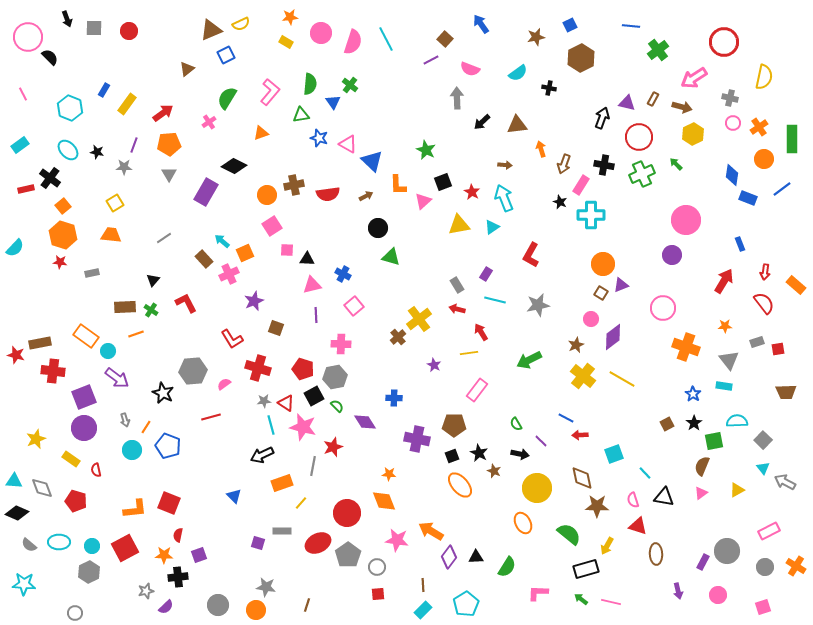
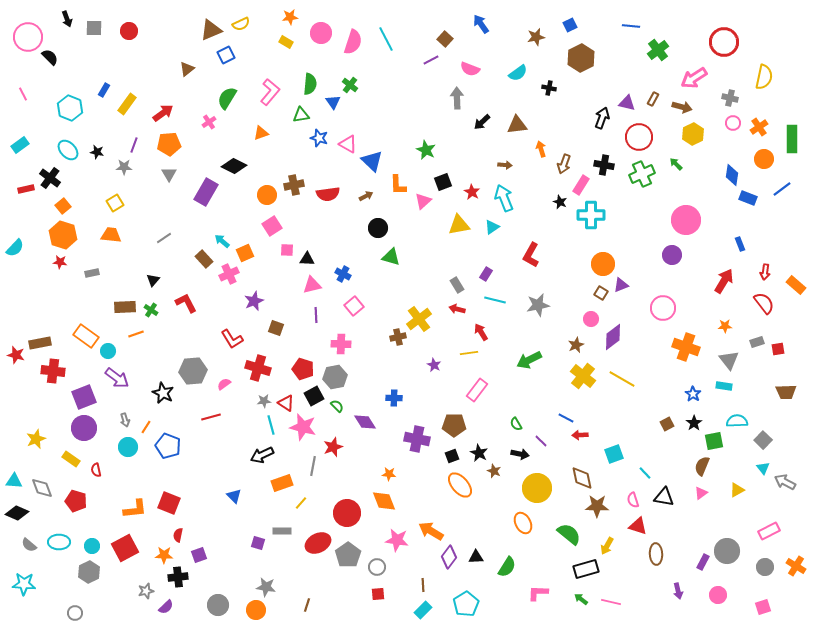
brown cross at (398, 337): rotated 28 degrees clockwise
cyan circle at (132, 450): moved 4 px left, 3 px up
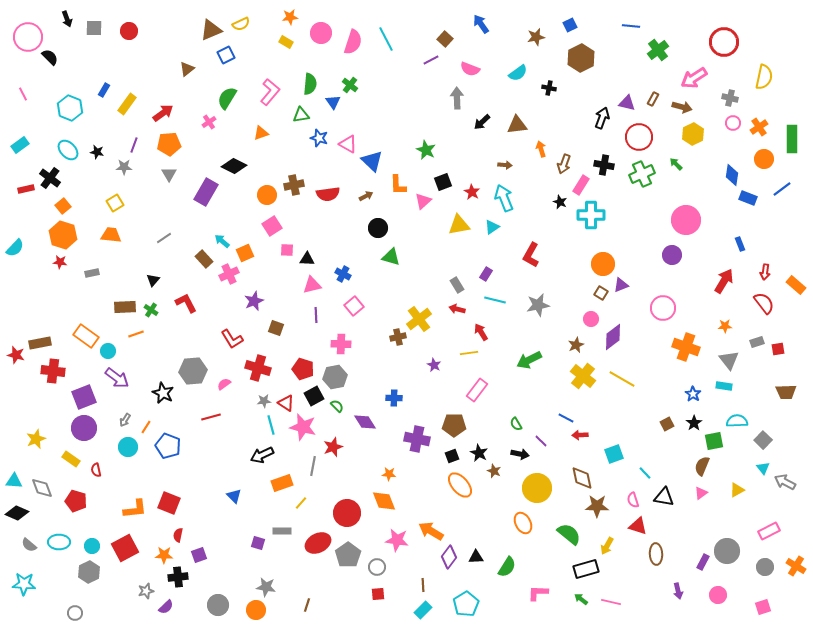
gray arrow at (125, 420): rotated 48 degrees clockwise
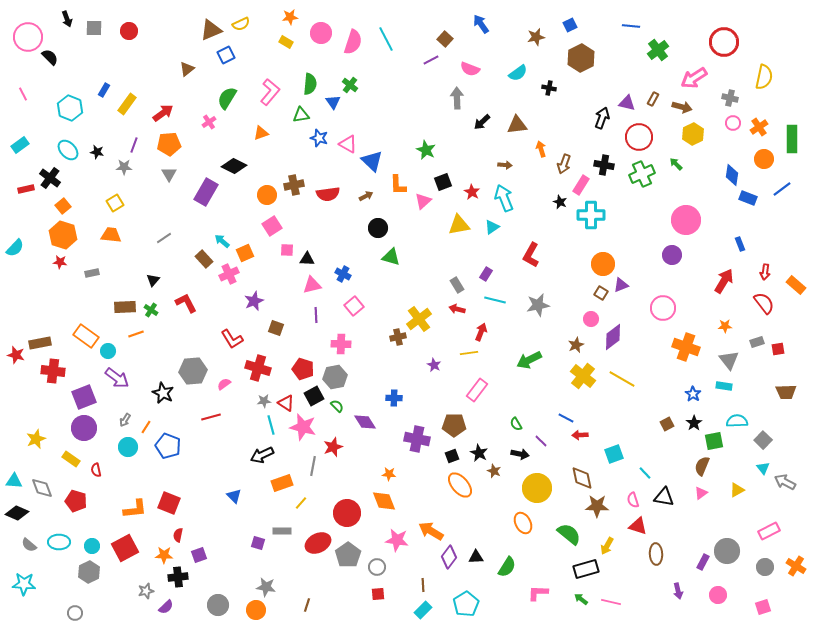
red arrow at (481, 332): rotated 54 degrees clockwise
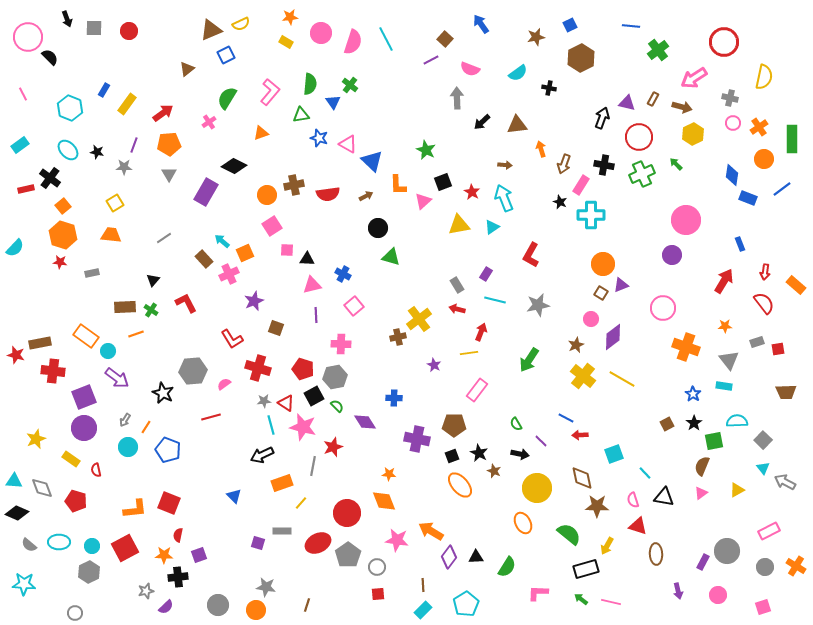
green arrow at (529, 360): rotated 30 degrees counterclockwise
blue pentagon at (168, 446): moved 4 px down
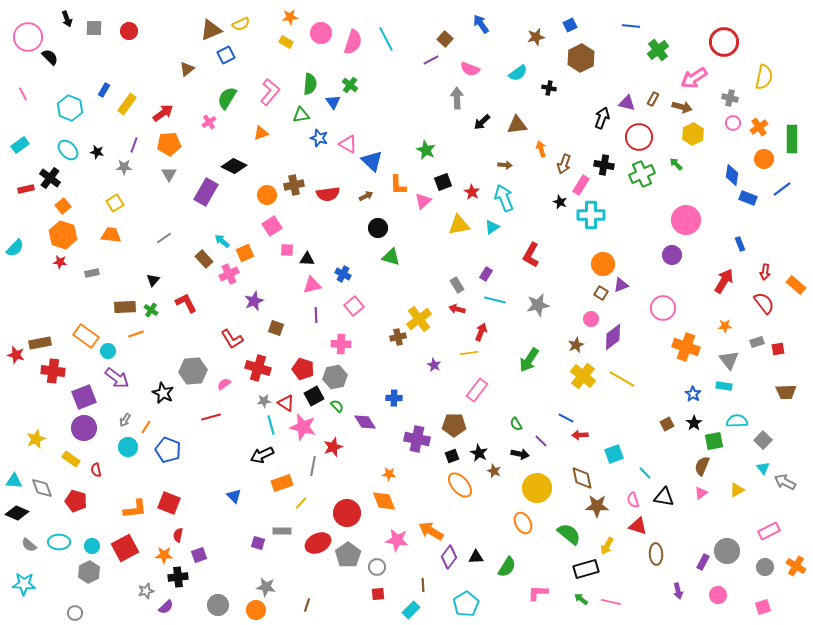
cyan rectangle at (423, 610): moved 12 px left
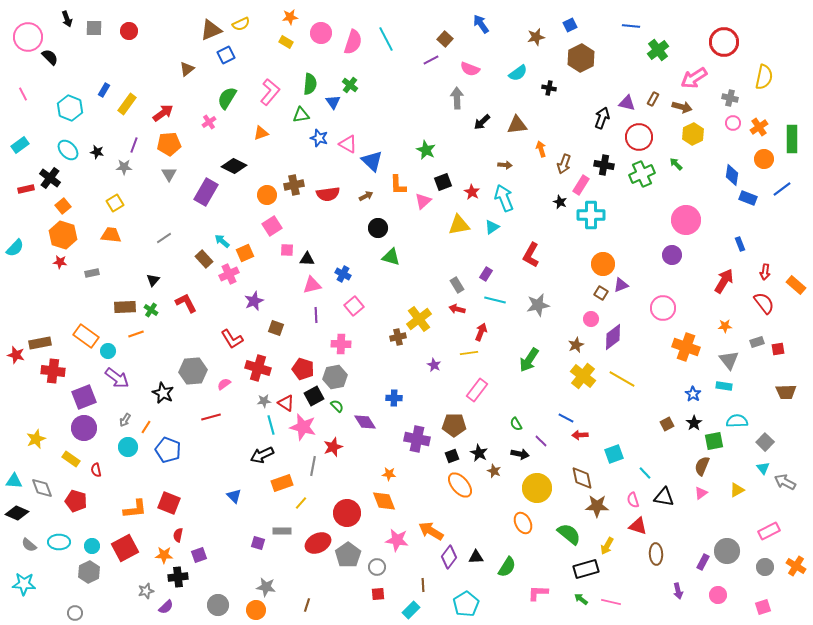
gray square at (763, 440): moved 2 px right, 2 px down
